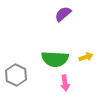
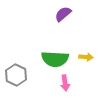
yellow arrow: rotated 24 degrees clockwise
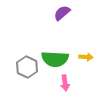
purple semicircle: moved 1 px left, 1 px up
gray hexagon: moved 11 px right, 8 px up
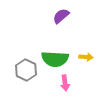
purple semicircle: moved 1 px left, 3 px down
gray hexagon: moved 1 px left, 3 px down
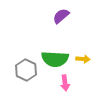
yellow arrow: moved 3 px left, 2 px down
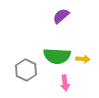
green semicircle: moved 2 px right, 3 px up
